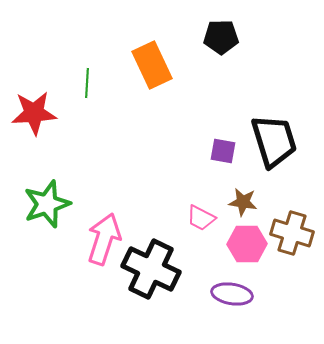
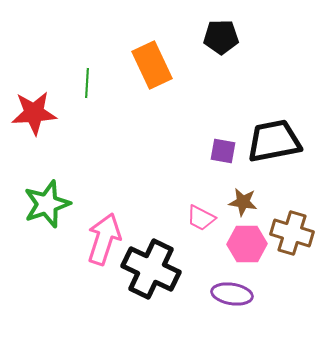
black trapezoid: rotated 84 degrees counterclockwise
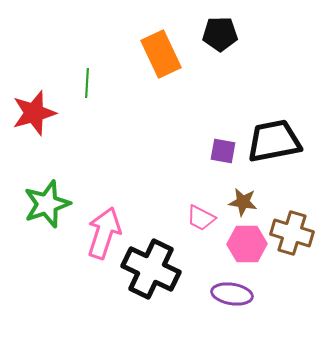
black pentagon: moved 1 px left, 3 px up
orange rectangle: moved 9 px right, 11 px up
red star: rotated 12 degrees counterclockwise
pink arrow: moved 6 px up
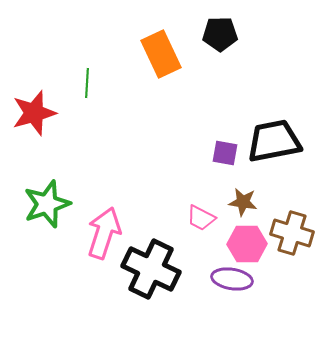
purple square: moved 2 px right, 2 px down
purple ellipse: moved 15 px up
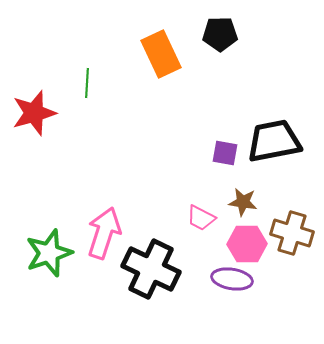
green star: moved 2 px right, 49 px down
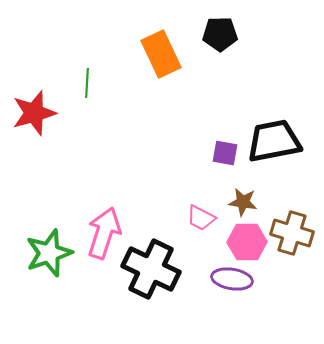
pink hexagon: moved 2 px up
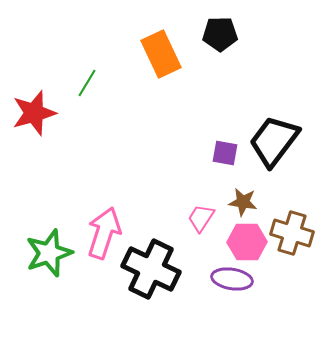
green line: rotated 28 degrees clockwise
black trapezoid: rotated 42 degrees counterclockwise
pink trapezoid: rotated 96 degrees clockwise
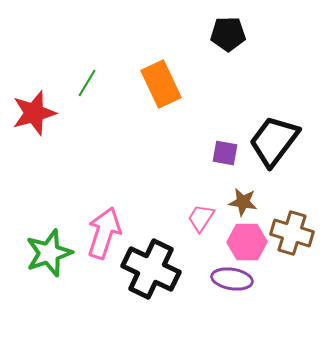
black pentagon: moved 8 px right
orange rectangle: moved 30 px down
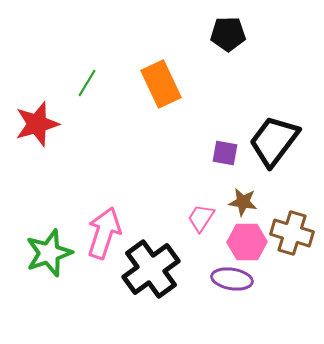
red star: moved 3 px right, 11 px down
black cross: rotated 28 degrees clockwise
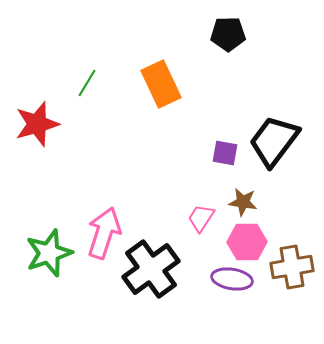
brown cross: moved 34 px down; rotated 27 degrees counterclockwise
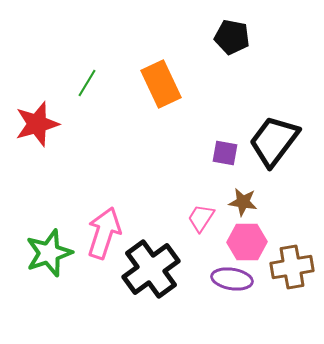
black pentagon: moved 4 px right, 3 px down; rotated 12 degrees clockwise
